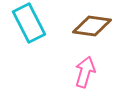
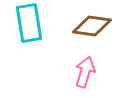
cyan rectangle: rotated 18 degrees clockwise
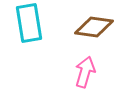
brown diamond: moved 2 px right, 1 px down
